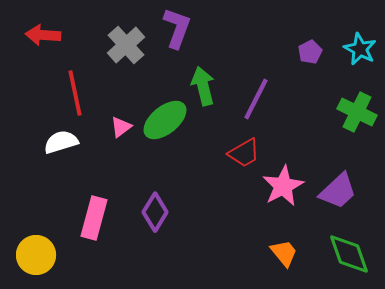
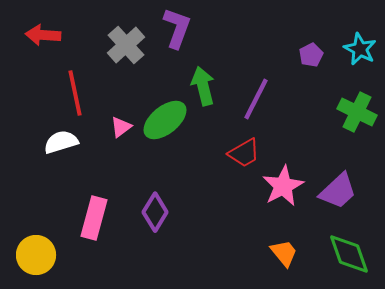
purple pentagon: moved 1 px right, 3 px down
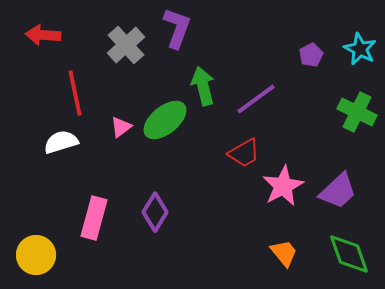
purple line: rotated 27 degrees clockwise
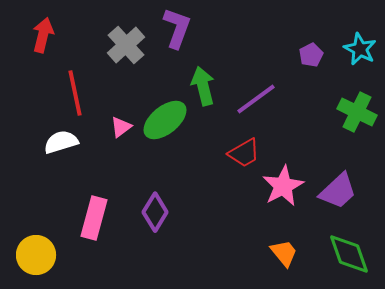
red arrow: rotated 100 degrees clockwise
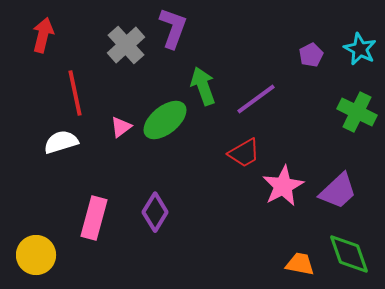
purple L-shape: moved 4 px left
green arrow: rotated 6 degrees counterclockwise
orange trapezoid: moved 16 px right, 11 px down; rotated 40 degrees counterclockwise
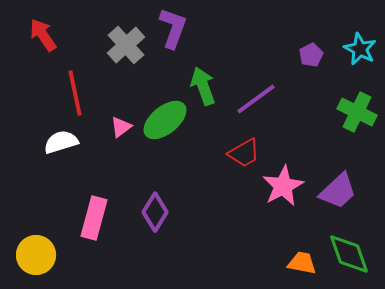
red arrow: rotated 48 degrees counterclockwise
orange trapezoid: moved 2 px right, 1 px up
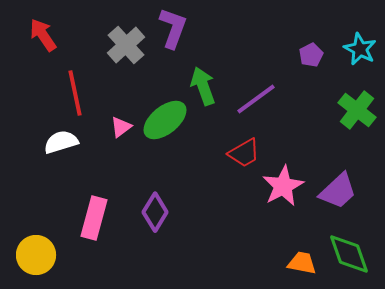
green cross: moved 2 px up; rotated 12 degrees clockwise
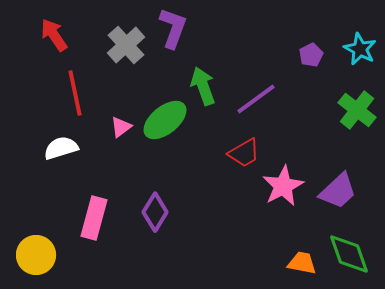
red arrow: moved 11 px right
white semicircle: moved 6 px down
